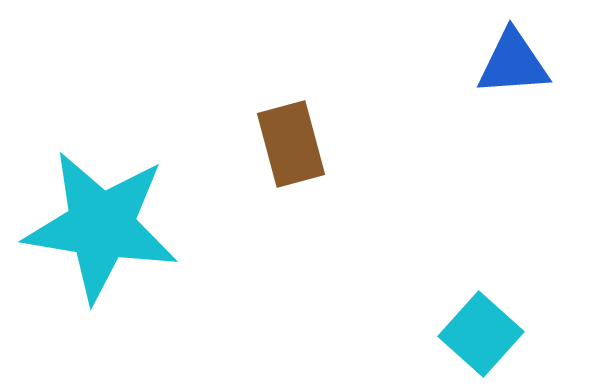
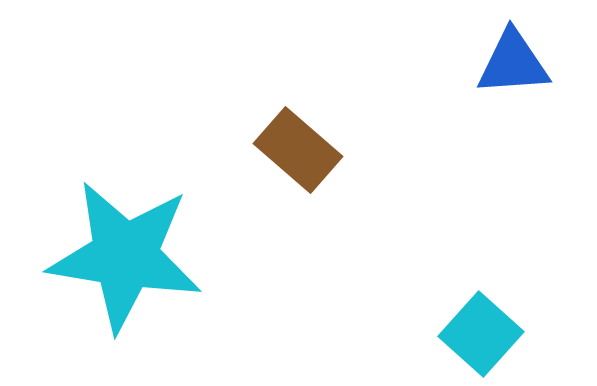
brown rectangle: moved 7 px right, 6 px down; rotated 34 degrees counterclockwise
cyan star: moved 24 px right, 30 px down
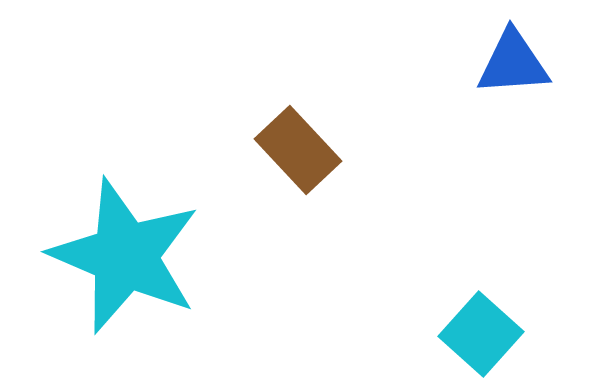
brown rectangle: rotated 6 degrees clockwise
cyan star: rotated 14 degrees clockwise
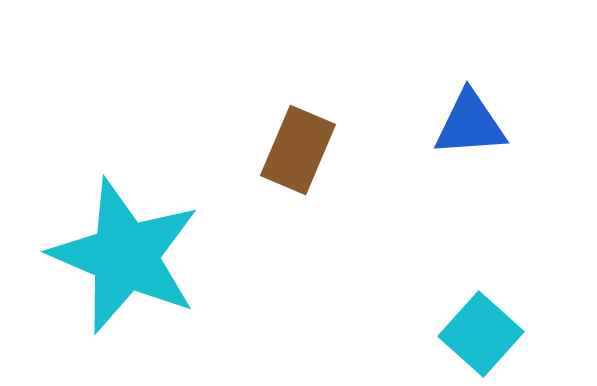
blue triangle: moved 43 px left, 61 px down
brown rectangle: rotated 66 degrees clockwise
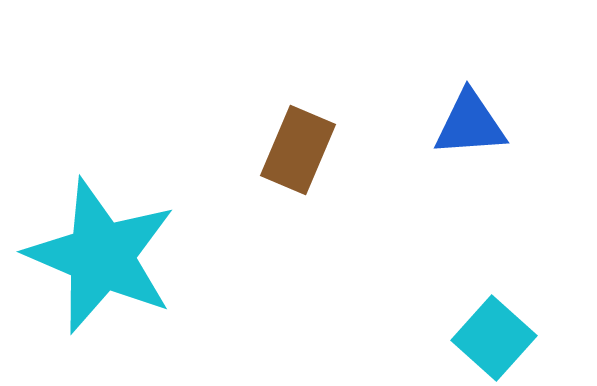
cyan star: moved 24 px left
cyan square: moved 13 px right, 4 px down
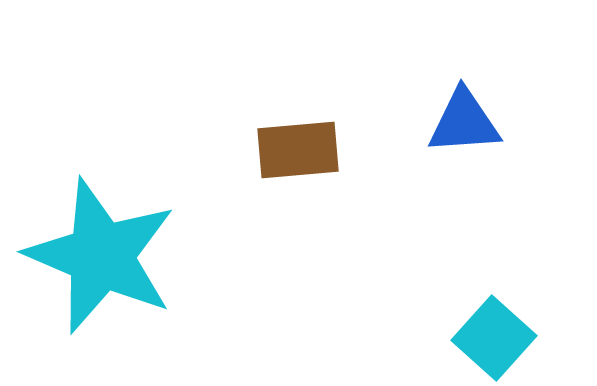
blue triangle: moved 6 px left, 2 px up
brown rectangle: rotated 62 degrees clockwise
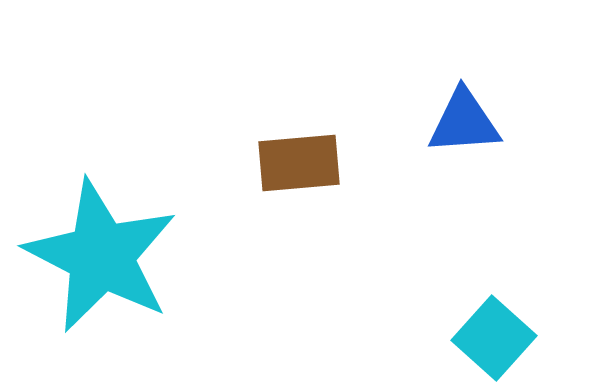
brown rectangle: moved 1 px right, 13 px down
cyan star: rotated 4 degrees clockwise
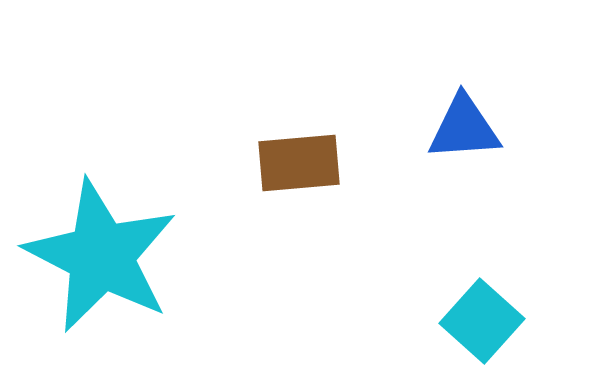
blue triangle: moved 6 px down
cyan square: moved 12 px left, 17 px up
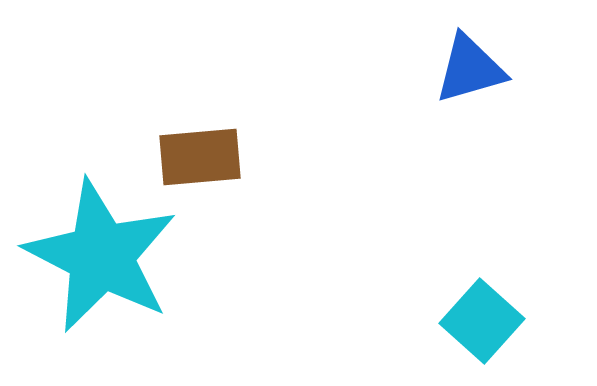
blue triangle: moved 6 px right, 59 px up; rotated 12 degrees counterclockwise
brown rectangle: moved 99 px left, 6 px up
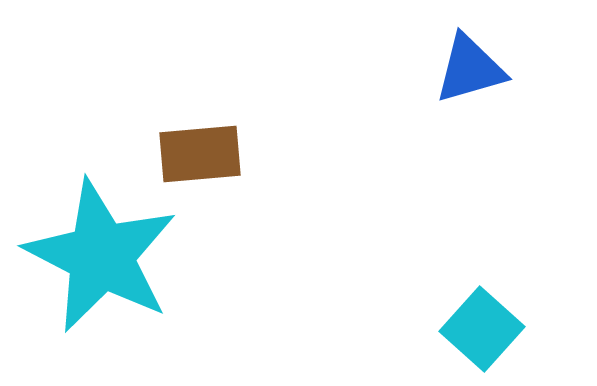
brown rectangle: moved 3 px up
cyan square: moved 8 px down
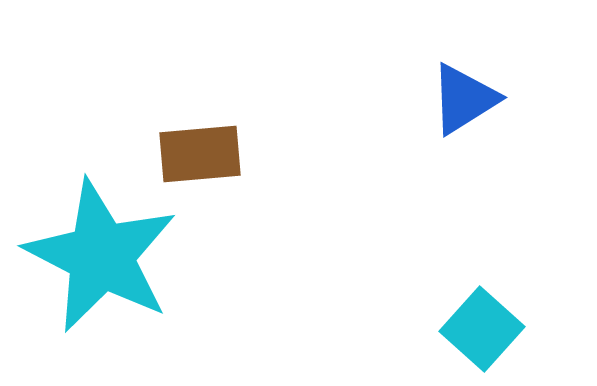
blue triangle: moved 6 px left, 30 px down; rotated 16 degrees counterclockwise
